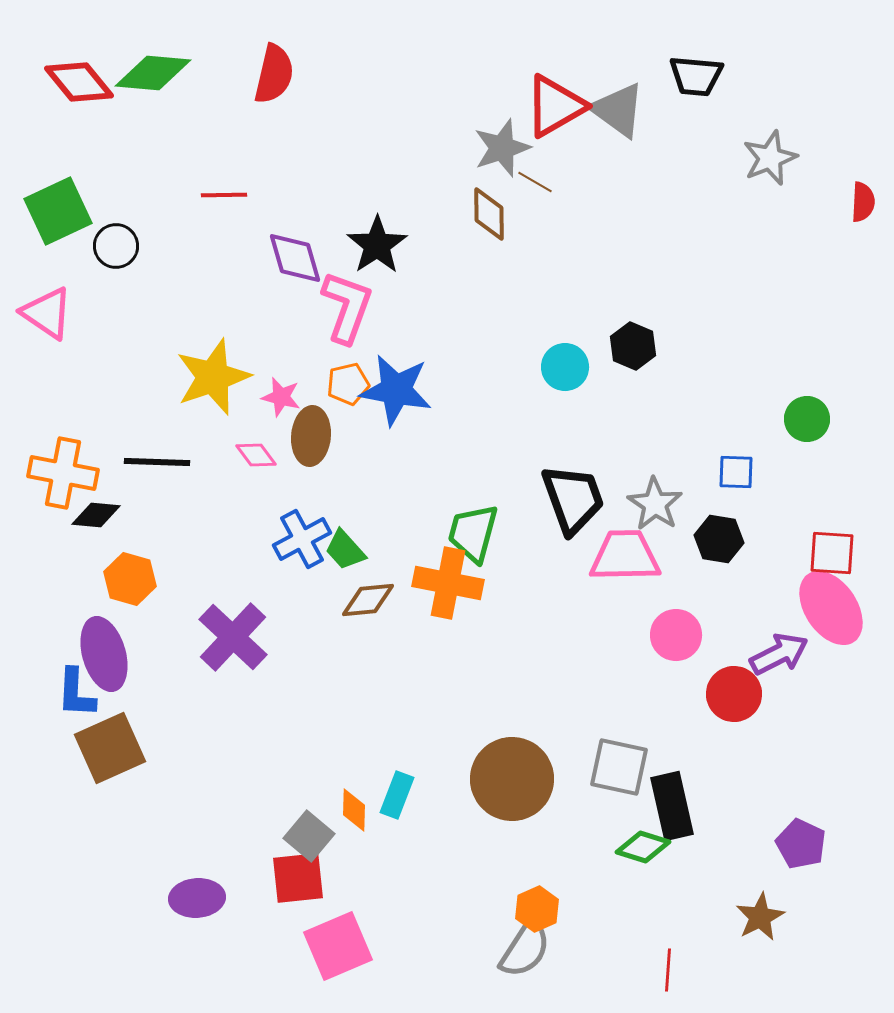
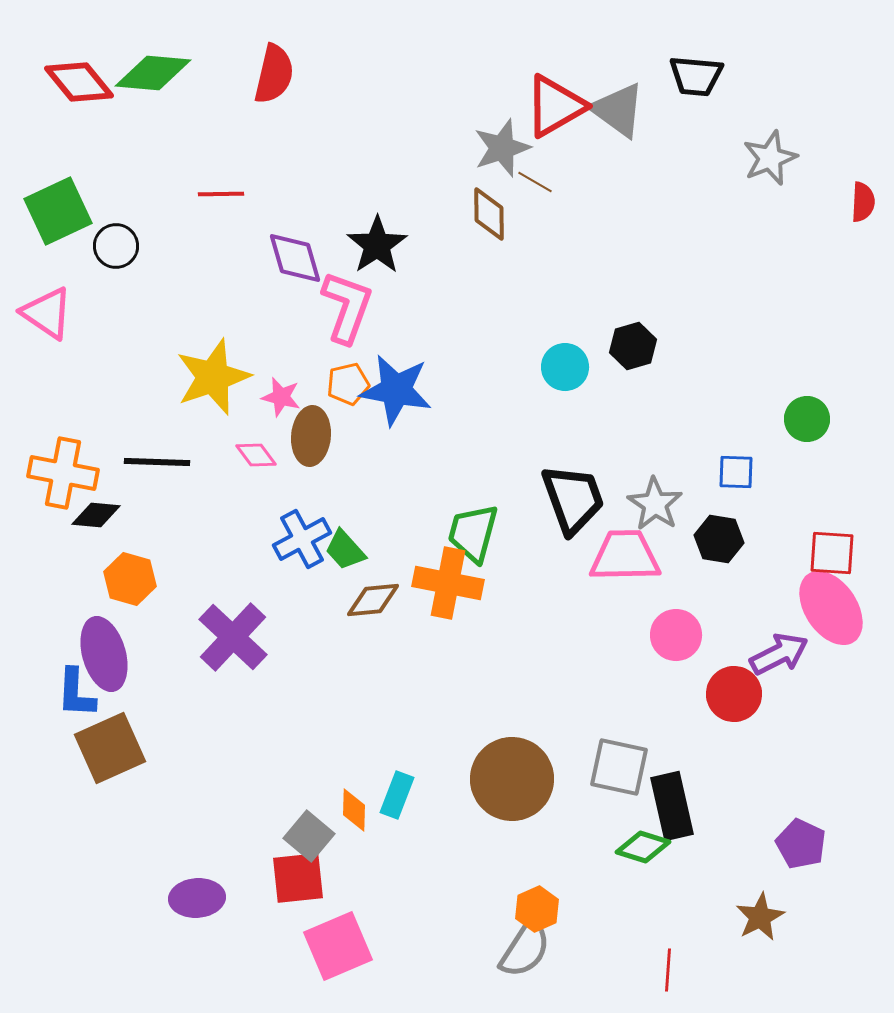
red line at (224, 195): moved 3 px left, 1 px up
black hexagon at (633, 346): rotated 21 degrees clockwise
brown diamond at (368, 600): moved 5 px right
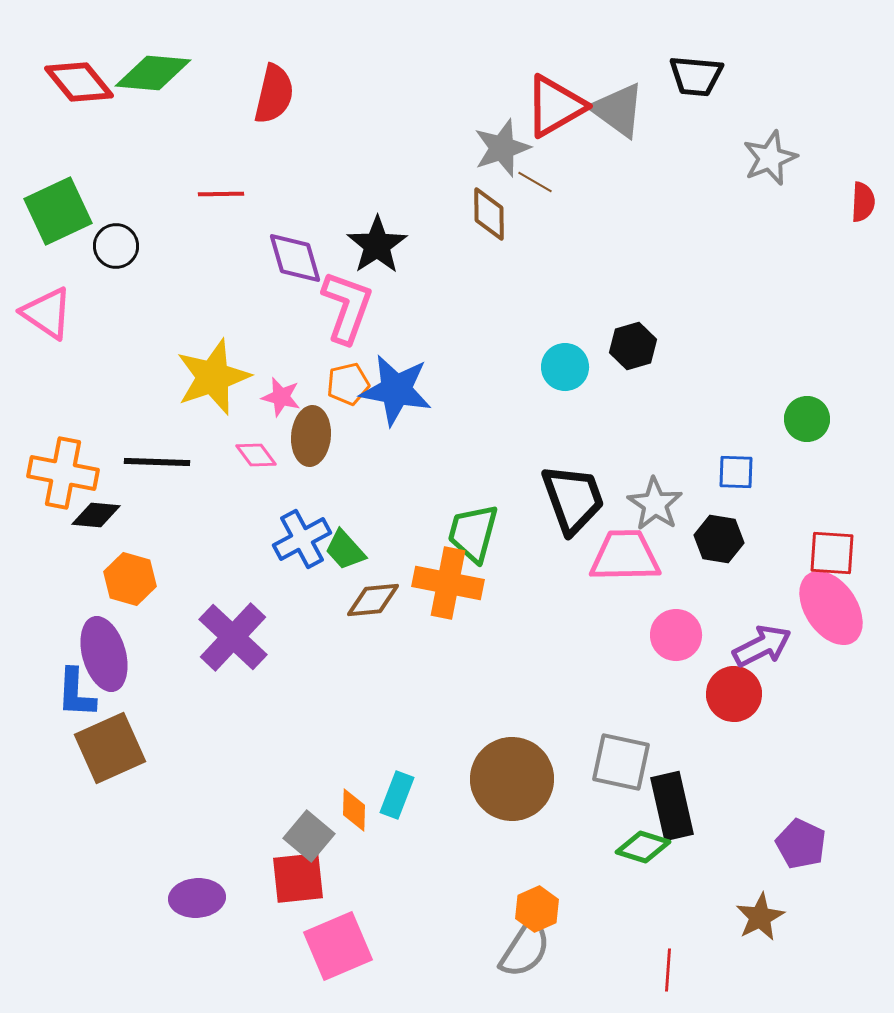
red semicircle at (274, 74): moved 20 px down
purple arrow at (779, 654): moved 17 px left, 8 px up
gray square at (619, 767): moved 2 px right, 5 px up
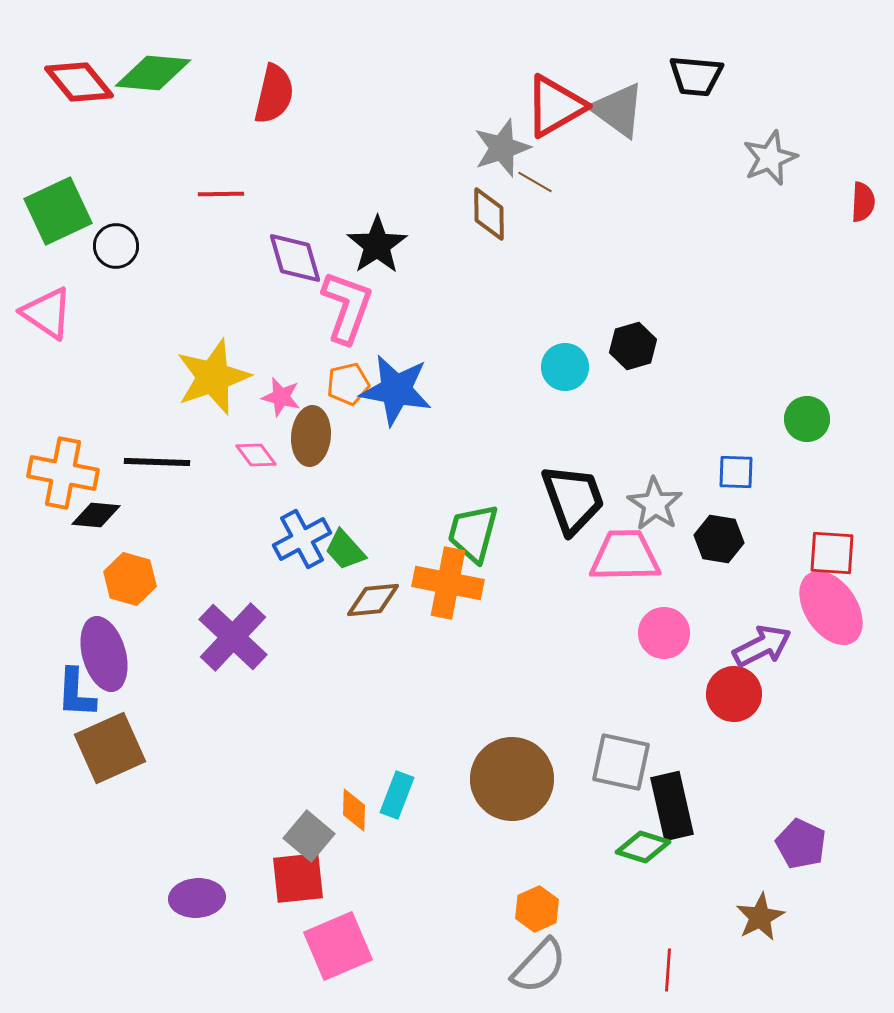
pink circle at (676, 635): moved 12 px left, 2 px up
gray semicircle at (525, 949): moved 14 px right, 17 px down; rotated 10 degrees clockwise
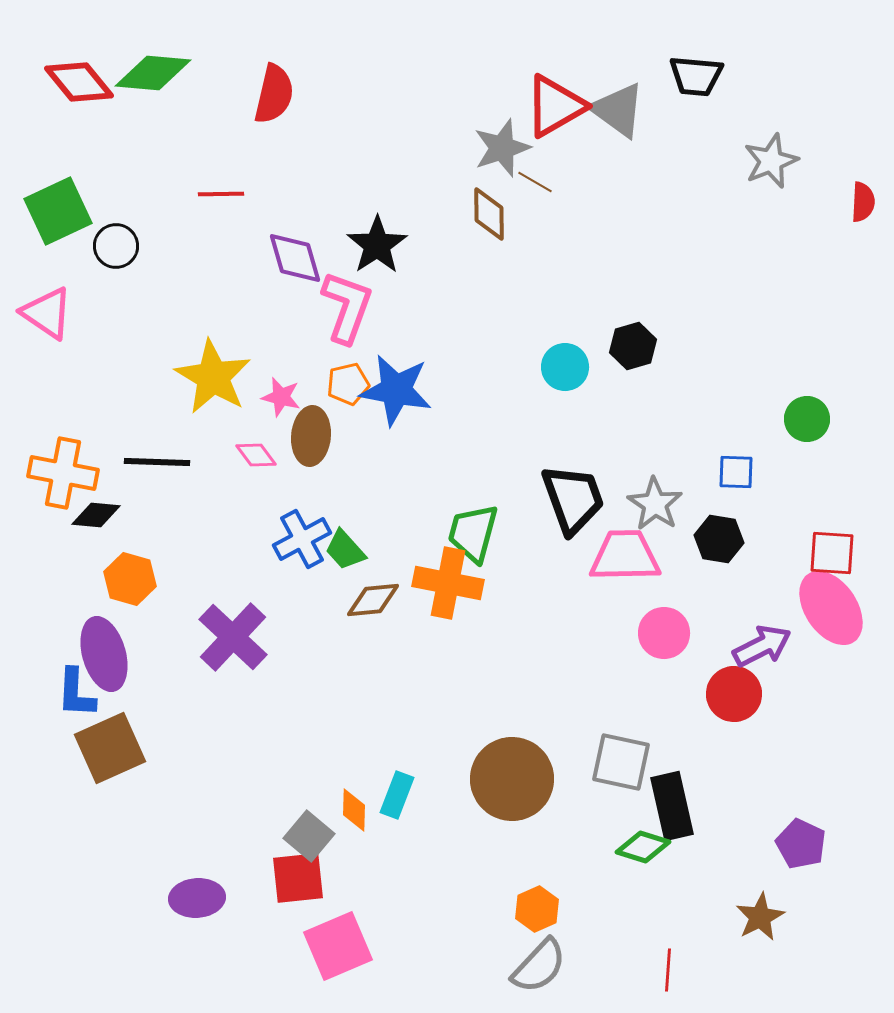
gray star at (770, 158): moved 1 px right, 3 px down
yellow star at (213, 377): rotated 22 degrees counterclockwise
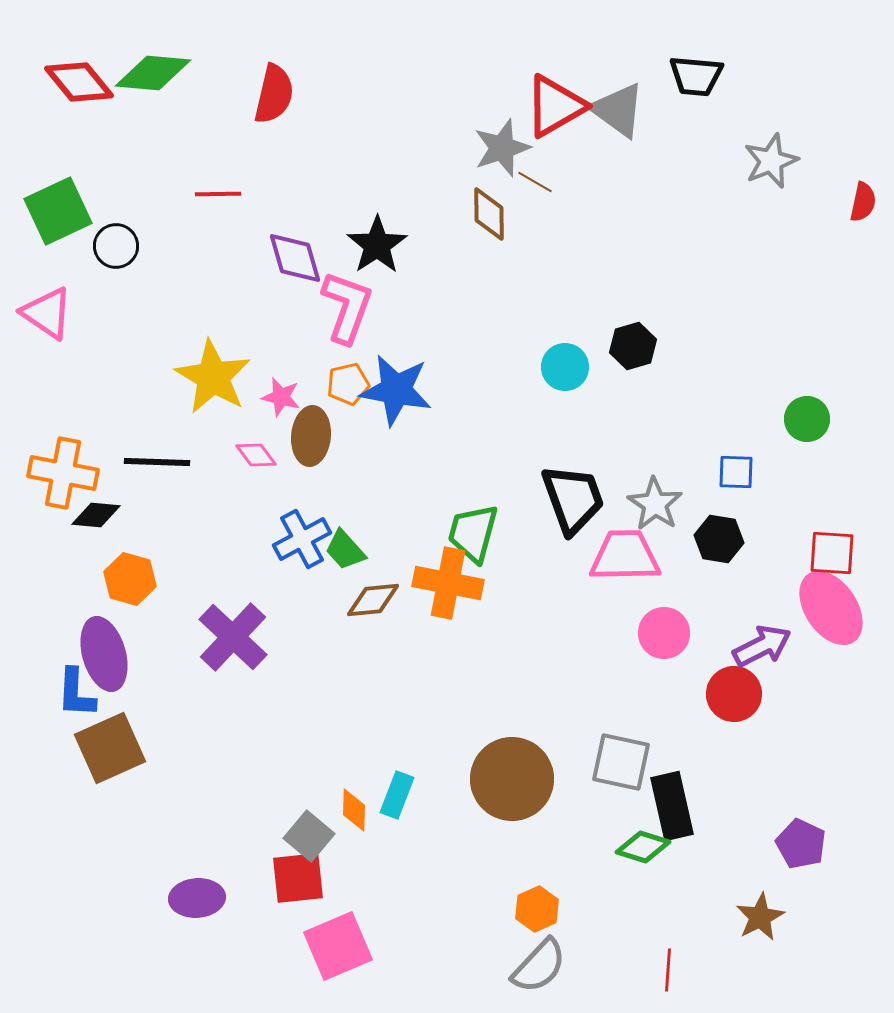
red line at (221, 194): moved 3 px left
red semicircle at (863, 202): rotated 9 degrees clockwise
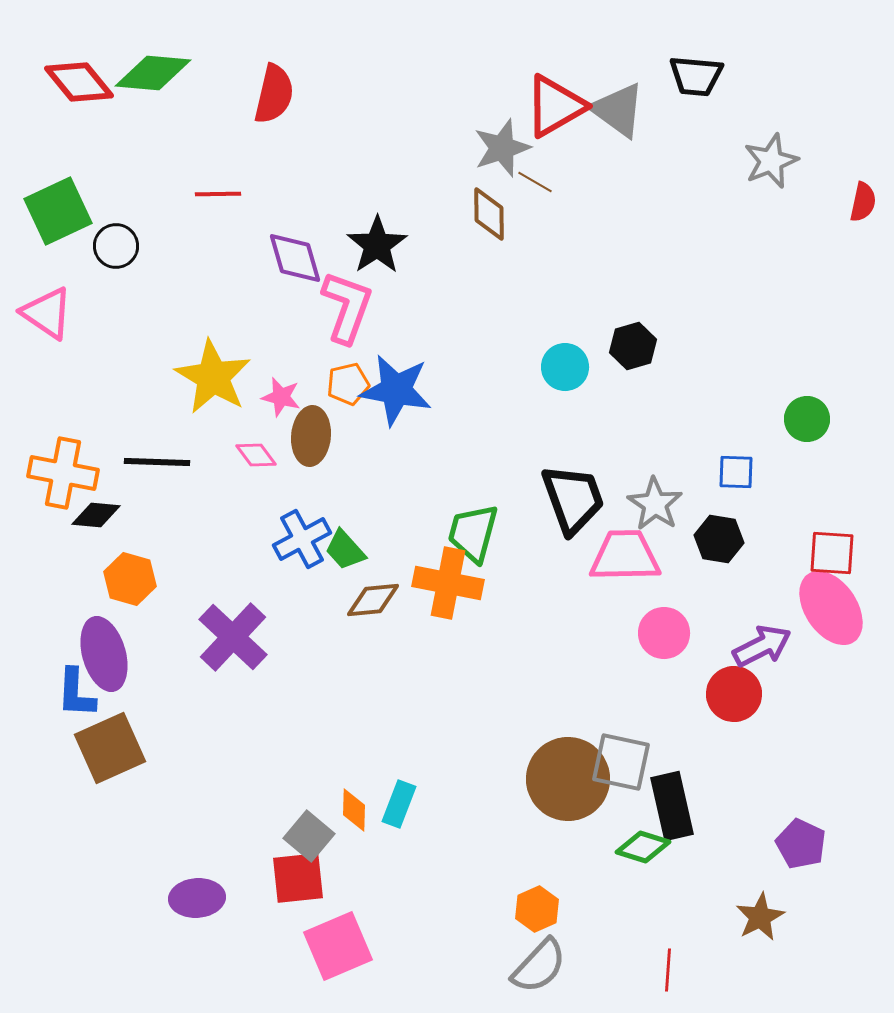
brown circle at (512, 779): moved 56 px right
cyan rectangle at (397, 795): moved 2 px right, 9 px down
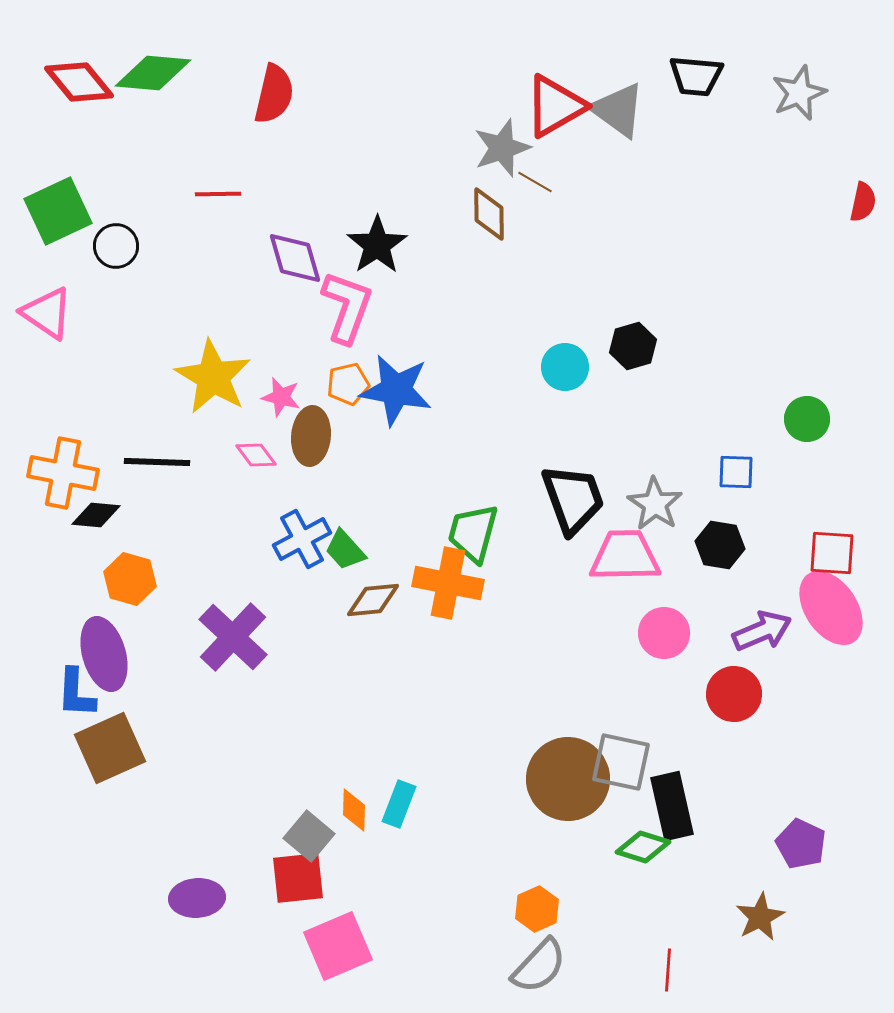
gray star at (771, 161): moved 28 px right, 68 px up
black hexagon at (719, 539): moved 1 px right, 6 px down
purple arrow at (762, 646): moved 15 px up; rotated 4 degrees clockwise
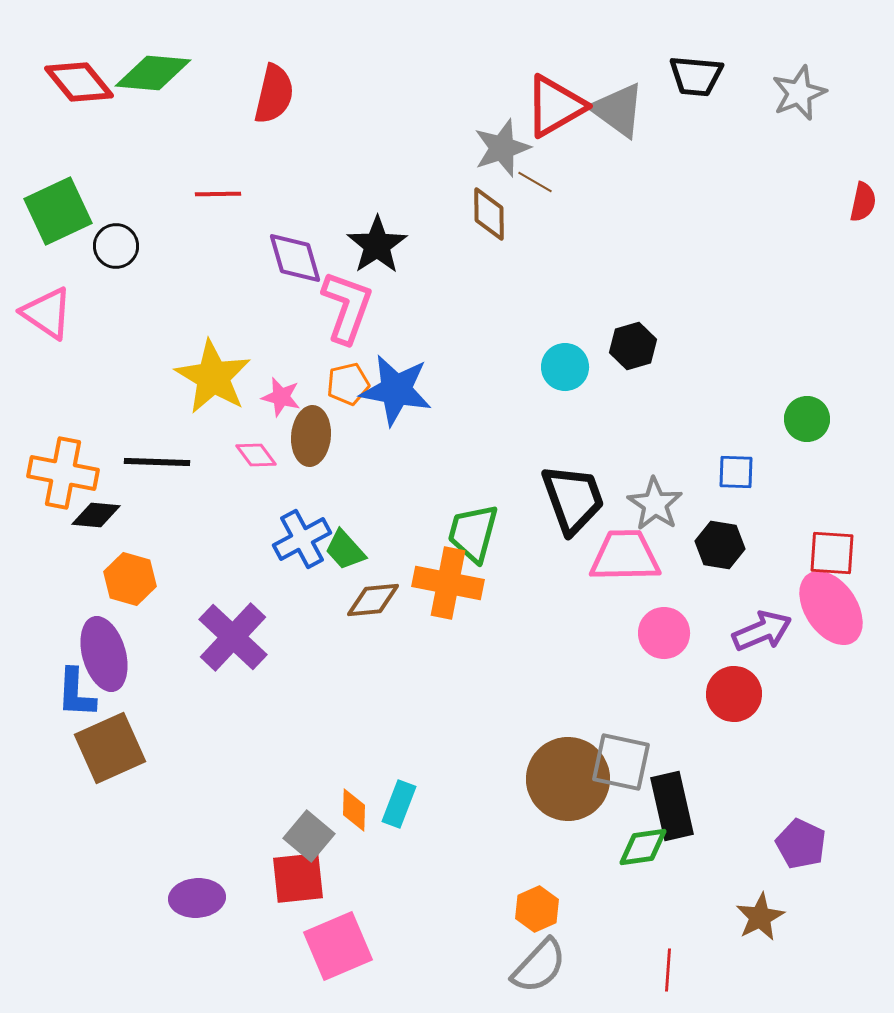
green diamond at (643, 847): rotated 26 degrees counterclockwise
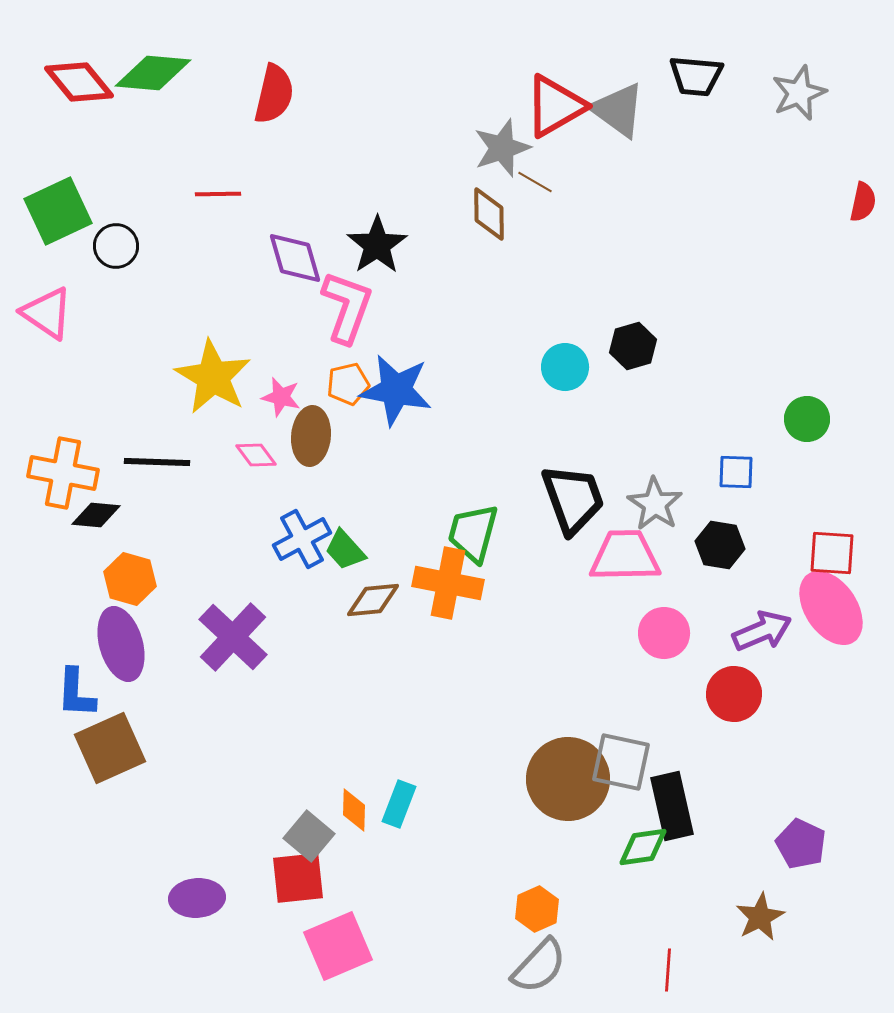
purple ellipse at (104, 654): moved 17 px right, 10 px up
